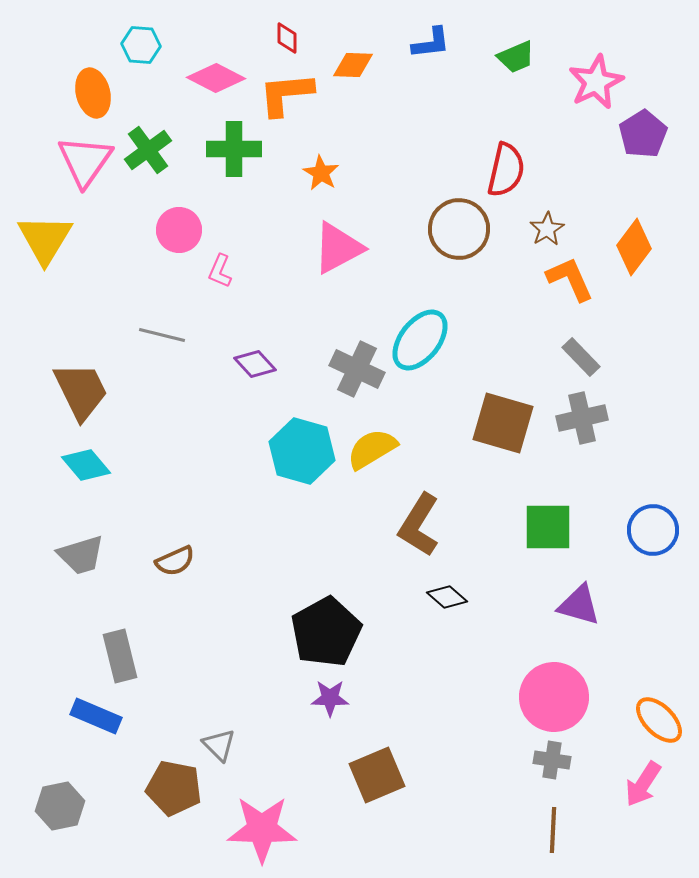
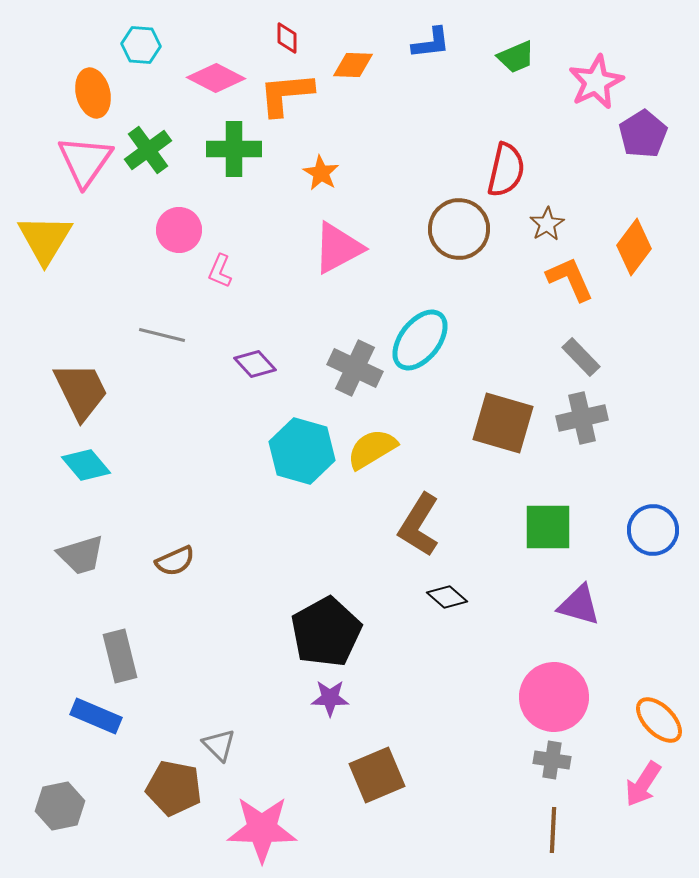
brown star at (547, 229): moved 5 px up
gray cross at (357, 369): moved 2 px left, 1 px up
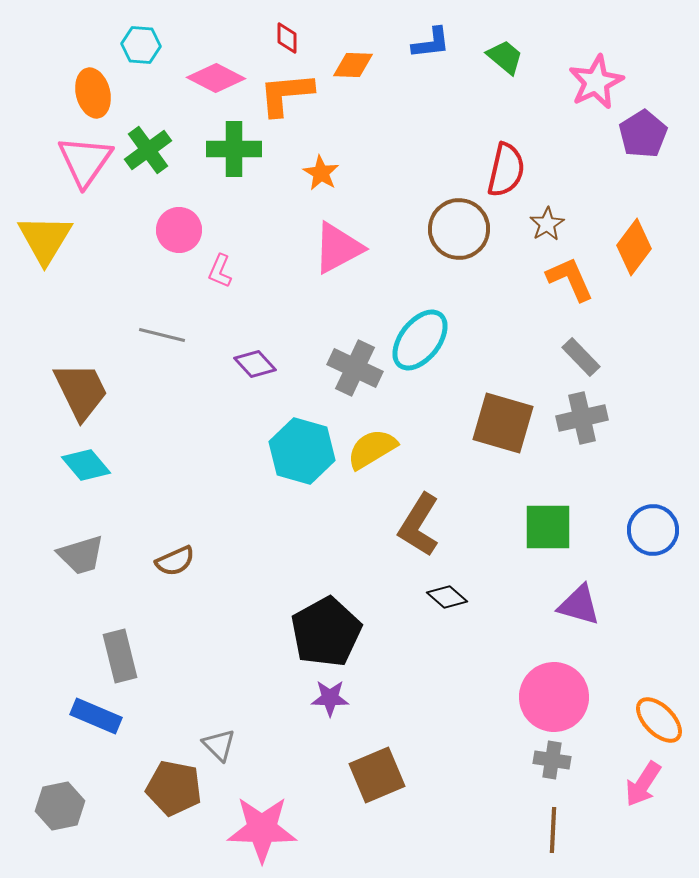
green trapezoid at (516, 57): moved 11 px left; rotated 117 degrees counterclockwise
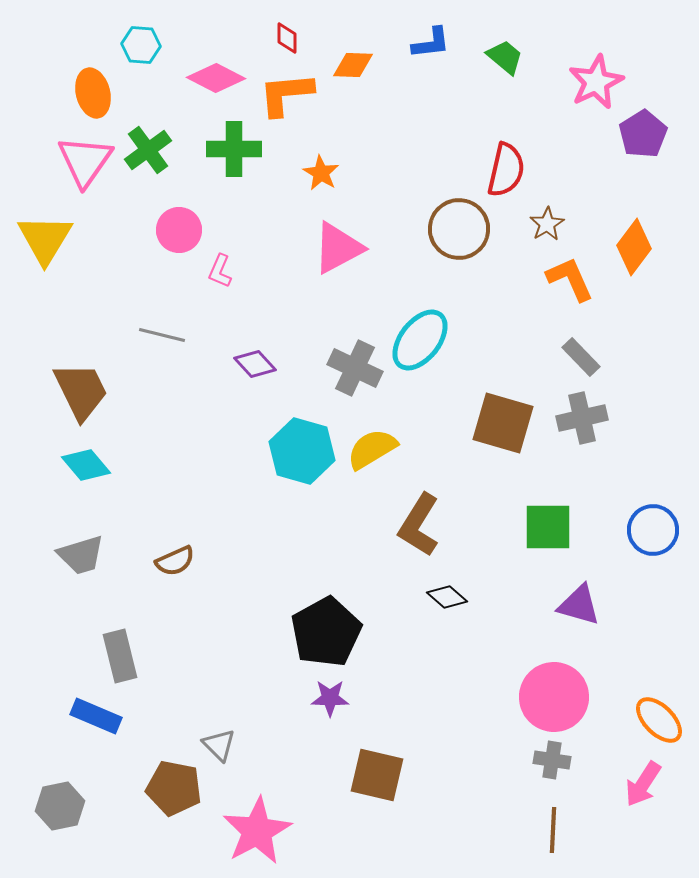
brown square at (377, 775): rotated 36 degrees clockwise
pink star at (262, 829): moved 5 px left, 2 px down; rotated 30 degrees counterclockwise
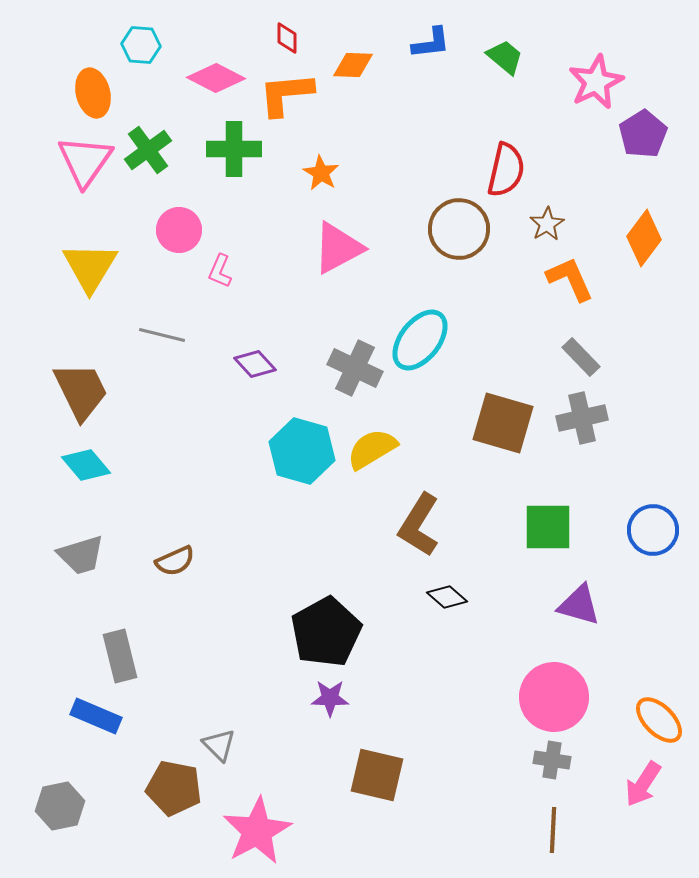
yellow triangle at (45, 239): moved 45 px right, 28 px down
orange diamond at (634, 247): moved 10 px right, 9 px up
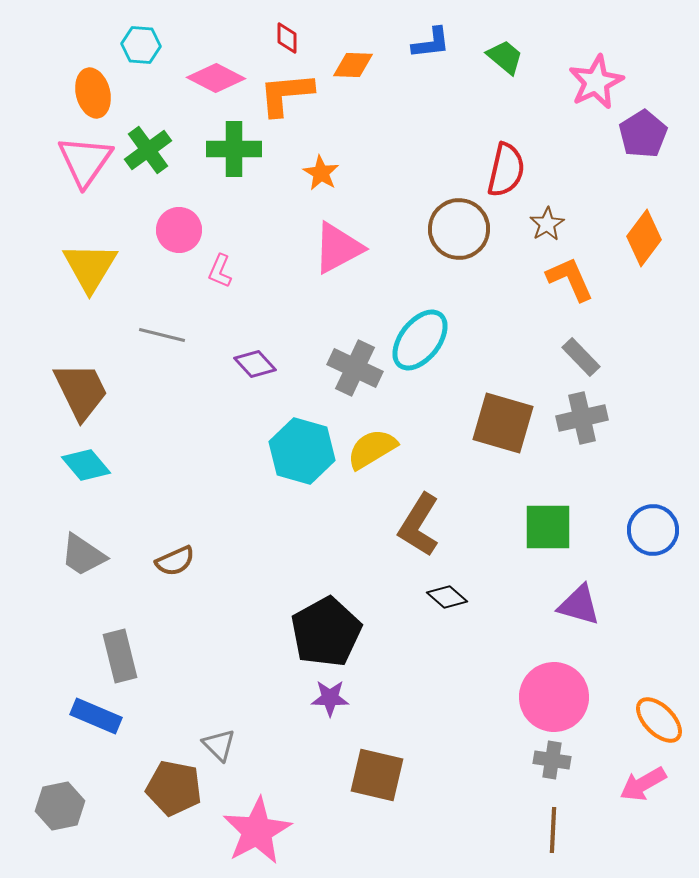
gray trapezoid at (81, 555): moved 2 px right; rotated 51 degrees clockwise
pink arrow at (643, 784): rotated 27 degrees clockwise
